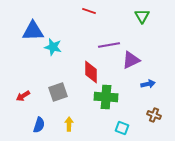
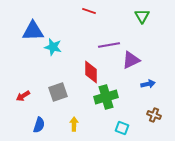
green cross: rotated 20 degrees counterclockwise
yellow arrow: moved 5 px right
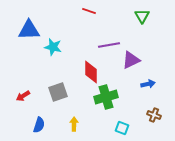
blue triangle: moved 4 px left, 1 px up
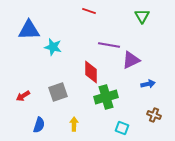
purple line: rotated 20 degrees clockwise
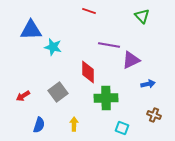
green triangle: rotated 14 degrees counterclockwise
blue triangle: moved 2 px right
red diamond: moved 3 px left
gray square: rotated 18 degrees counterclockwise
green cross: moved 1 px down; rotated 15 degrees clockwise
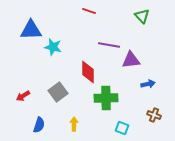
purple triangle: rotated 18 degrees clockwise
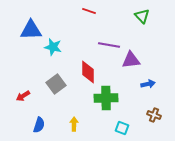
gray square: moved 2 px left, 8 px up
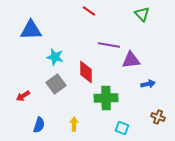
red line: rotated 16 degrees clockwise
green triangle: moved 2 px up
cyan star: moved 2 px right, 10 px down
red diamond: moved 2 px left
brown cross: moved 4 px right, 2 px down
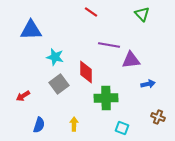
red line: moved 2 px right, 1 px down
gray square: moved 3 px right
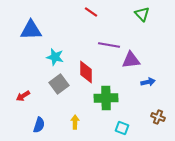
blue arrow: moved 2 px up
yellow arrow: moved 1 px right, 2 px up
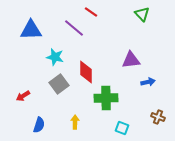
purple line: moved 35 px left, 17 px up; rotated 30 degrees clockwise
